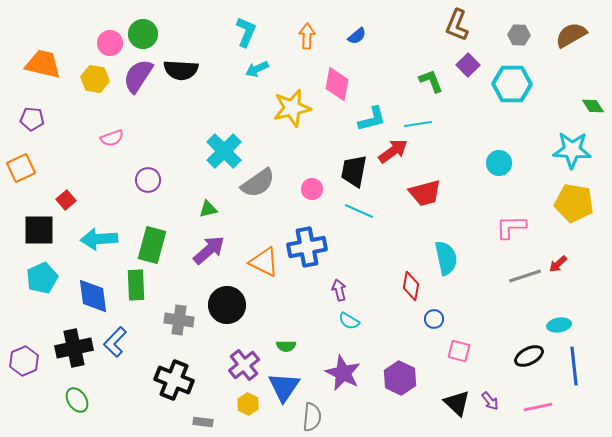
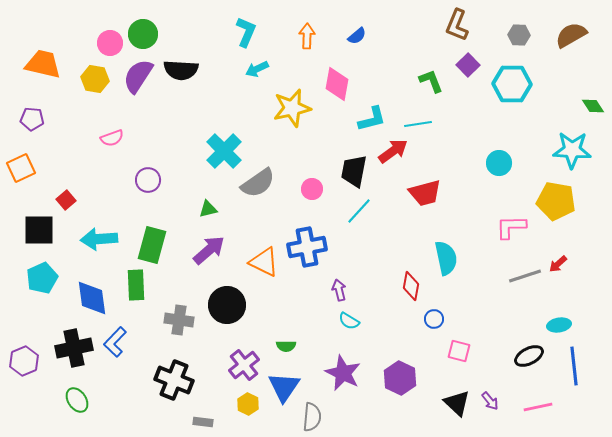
yellow pentagon at (574, 203): moved 18 px left, 2 px up
cyan line at (359, 211): rotated 72 degrees counterclockwise
blue diamond at (93, 296): moved 1 px left, 2 px down
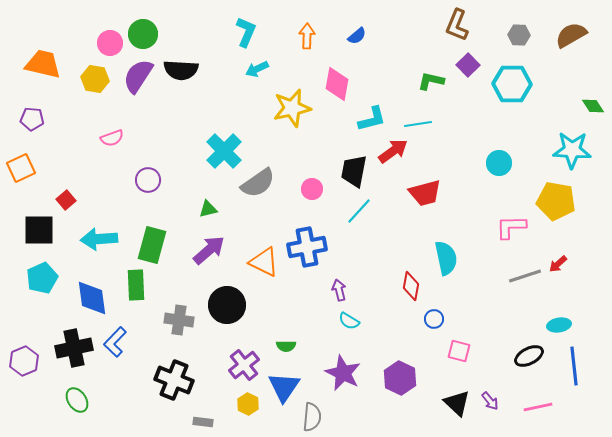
green L-shape at (431, 81): rotated 56 degrees counterclockwise
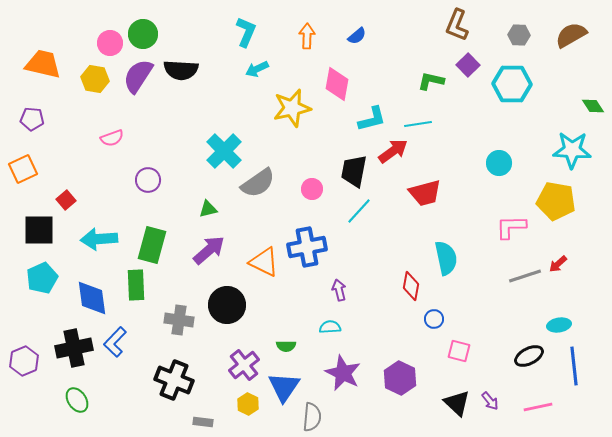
orange square at (21, 168): moved 2 px right, 1 px down
cyan semicircle at (349, 321): moved 19 px left, 6 px down; rotated 145 degrees clockwise
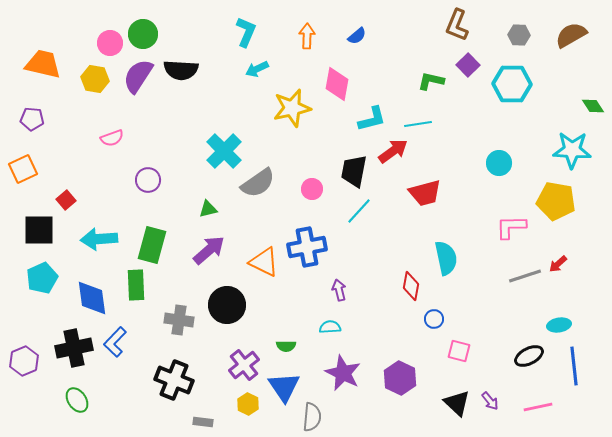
blue triangle at (284, 387): rotated 8 degrees counterclockwise
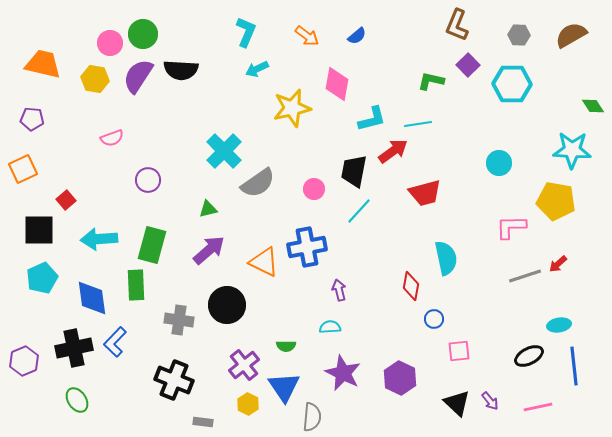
orange arrow at (307, 36): rotated 125 degrees clockwise
pink circle at (312, 189): moved 2 px right
pink square at (459, 351): rotated 20 degrees counterclockwise
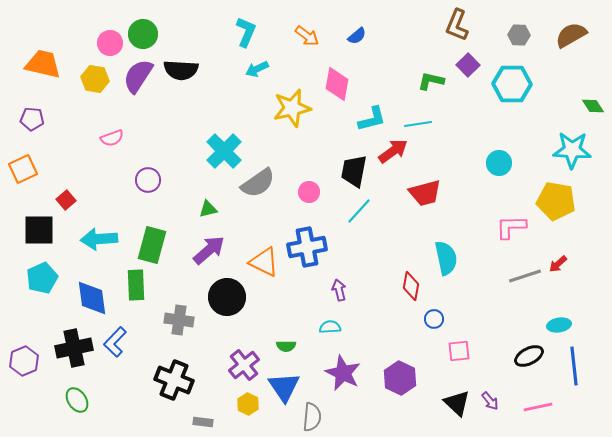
pink circle at (314, 189): moved 5 px left, 3 px down
black circle at (227, 305): moved 8 px up
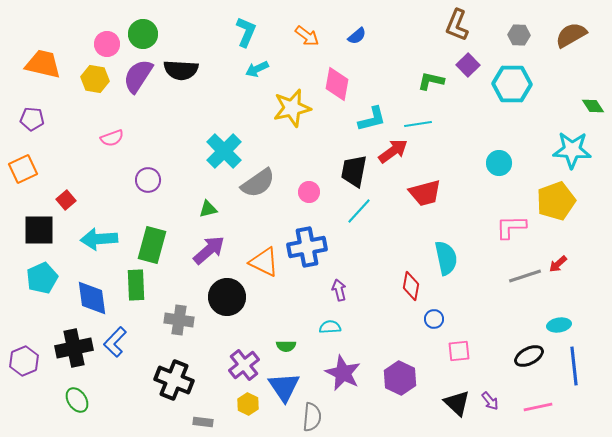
pink circle at (110, 43): moved 3 px left, 1 px down
yellow pentagon at (556, 201): rotated 30 degrees counterclockwise
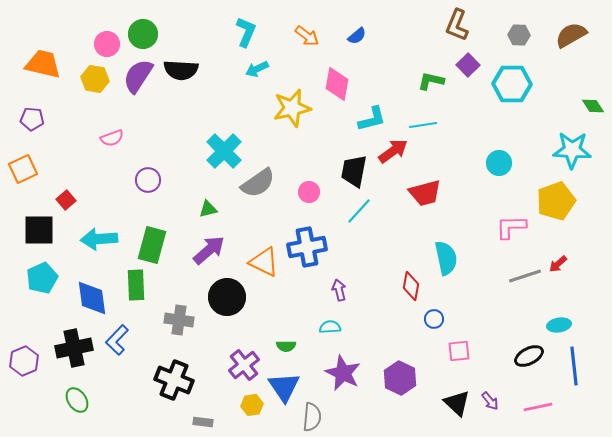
cyan line at (418, 124): moved 5 px right, 1 px down
blue L-shape at (115, 342): moved 2 px right, 2 px up
yellow hexagon at (248, 404): moved 4 px right, 1 px down; rotated 25 degrees clockwise
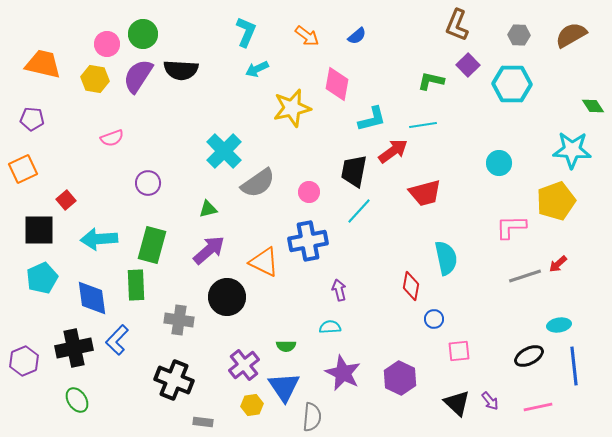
purple circle at (148, 180): moved 3 px down
blue cross at (307, 247): moved 1 px right, 6 px up
